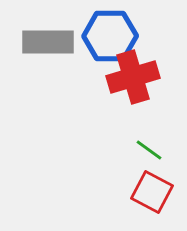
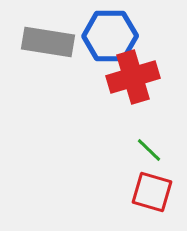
gray rectangle: rotated 9 degrees clockwise
green line: rotated 8 degrees clockwise
red square: rotated 12 degrees counterclockwise
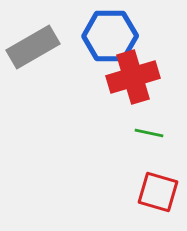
gray rectangle: moved 15 px left, 5 px down; rotated 39 degrees counterclockwise
green line: moved 17 px up; rotated 32 degrees counterclockwise
red square: moved 6 px right
